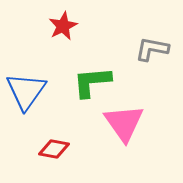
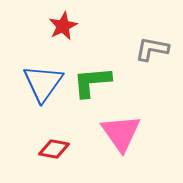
blue triangle: moved 17 px right, 8 px up
pink triangle: moved 3 px left, 10 px down
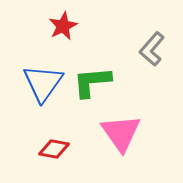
gray L-shape: rotated 60 degrees counterclockwise
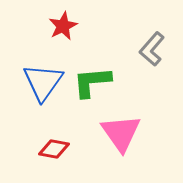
blue triangle: moved 1 px up
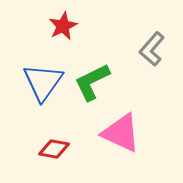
green L-shape: rotated 21 degrees counterclockwise
pink triangle: rotated 30 degrees counterclockwise
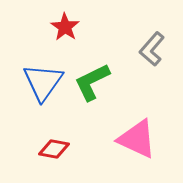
red star: moved 2 px right, 1 px down; rotated 12 degrees counterclockwise
pink triangle: moved 16 px right, 6 px down
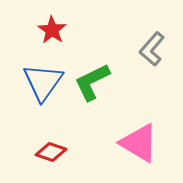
red star: moved 13 px left, 3 px down
pink triangle: moved 2 px right, 4 px down; rotated 6 degrees clockwise
red diamond: moved 3 px left, 3 px down; rotated 8 degrees clockwise
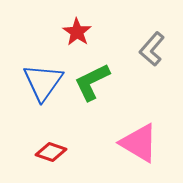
red star: moved 25 px right, 2 px down
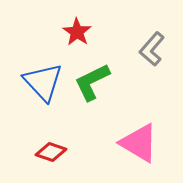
blue triangle: rotated 18 degrees counterclockwise
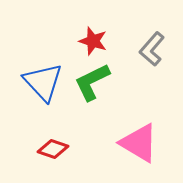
red star: moved 16 px right, 9 px down; rotated 16 degrees counterclockwise
red diamond: moved 2 px right, 3 px up
